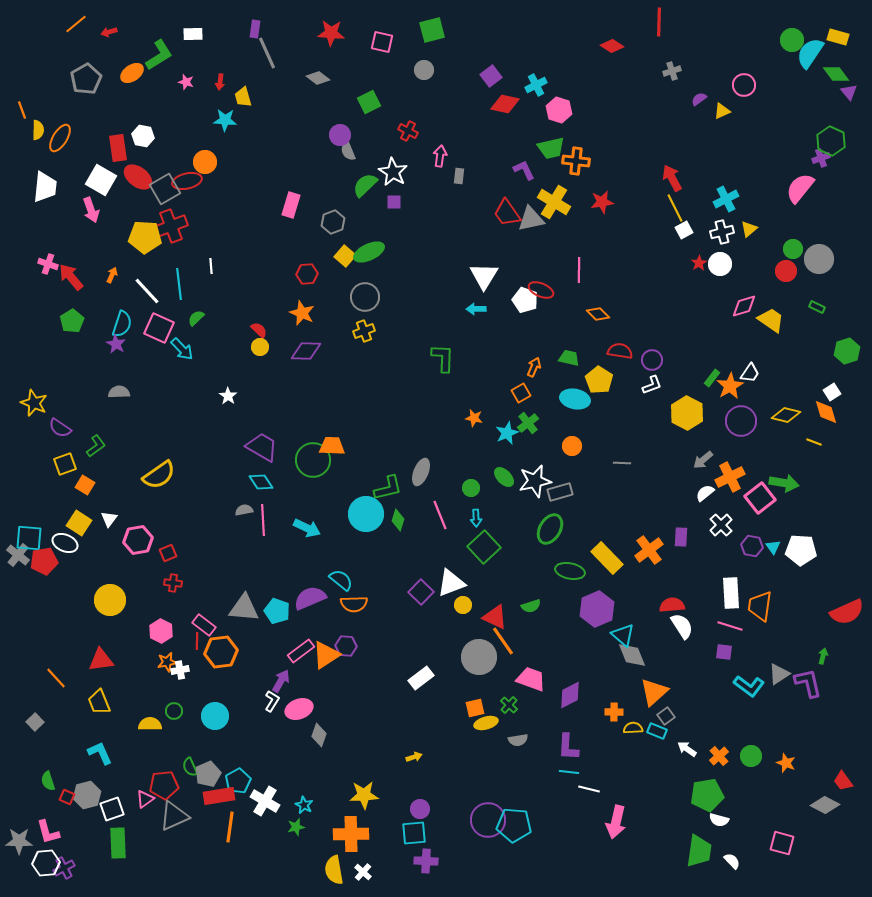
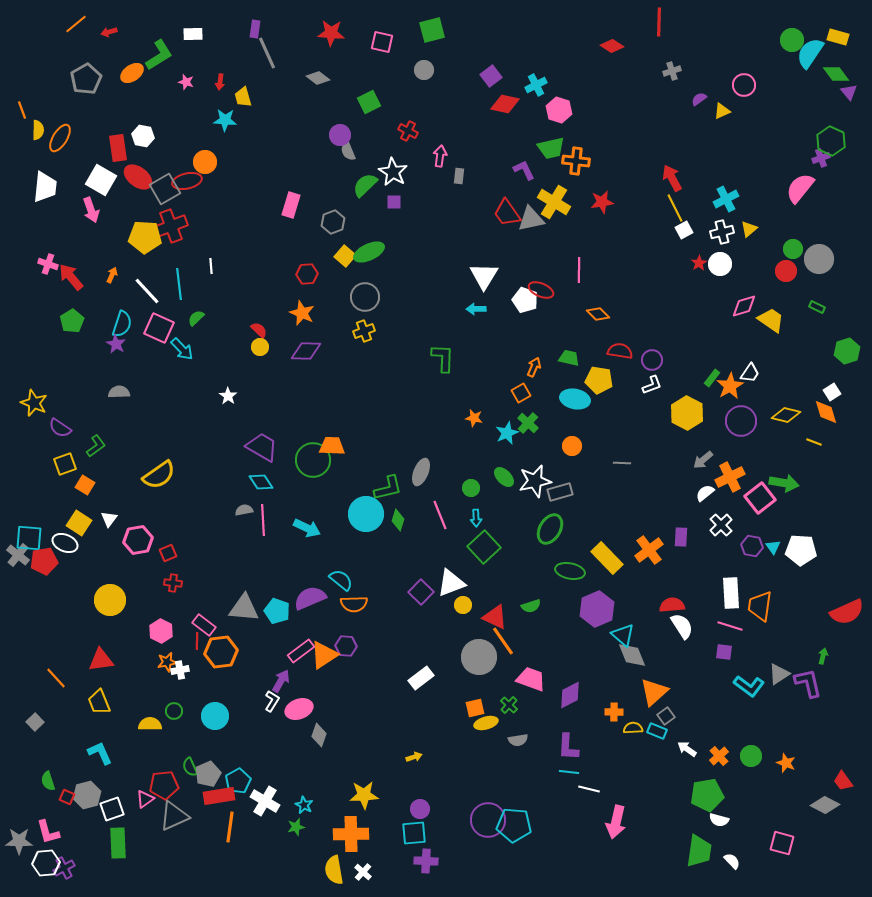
yellow pentagon at (599, 380): rotated 24 degrees counterclockwise
green cross at (528, 423): rotated 10 degrees counterclockwise
orange triangle at (326, 655): moved 2 px left
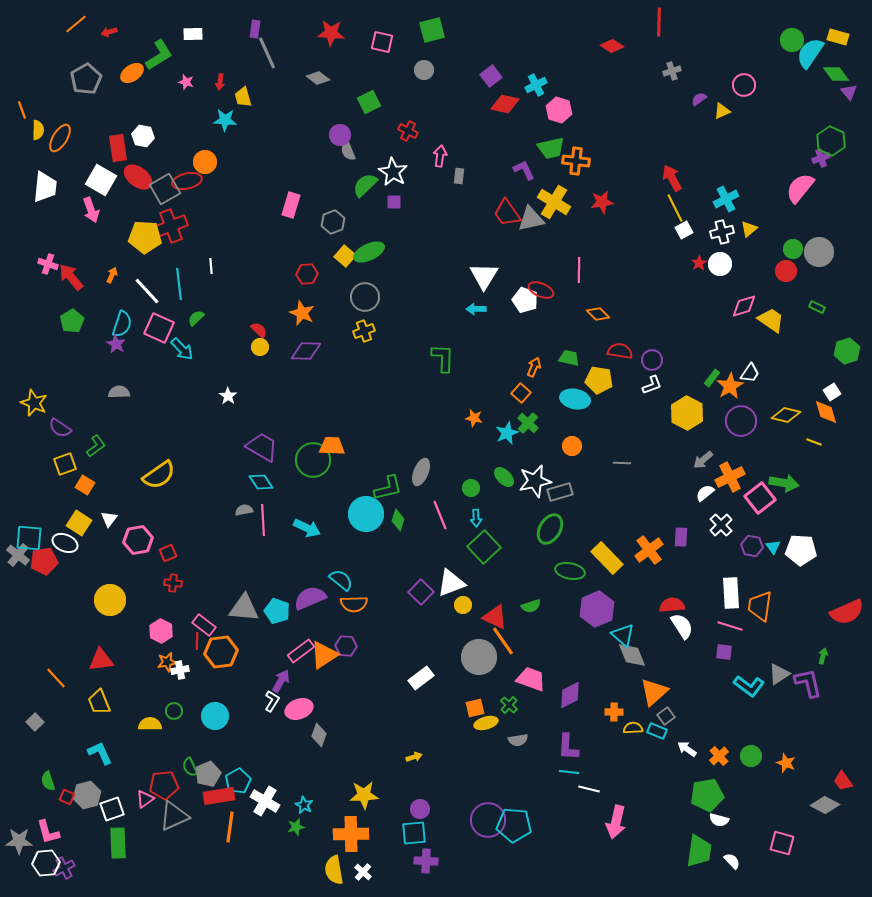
gray circle at (819, 259): moved 7 px up
orange square at (521, 393): rotated 18 degrees counterclockwise
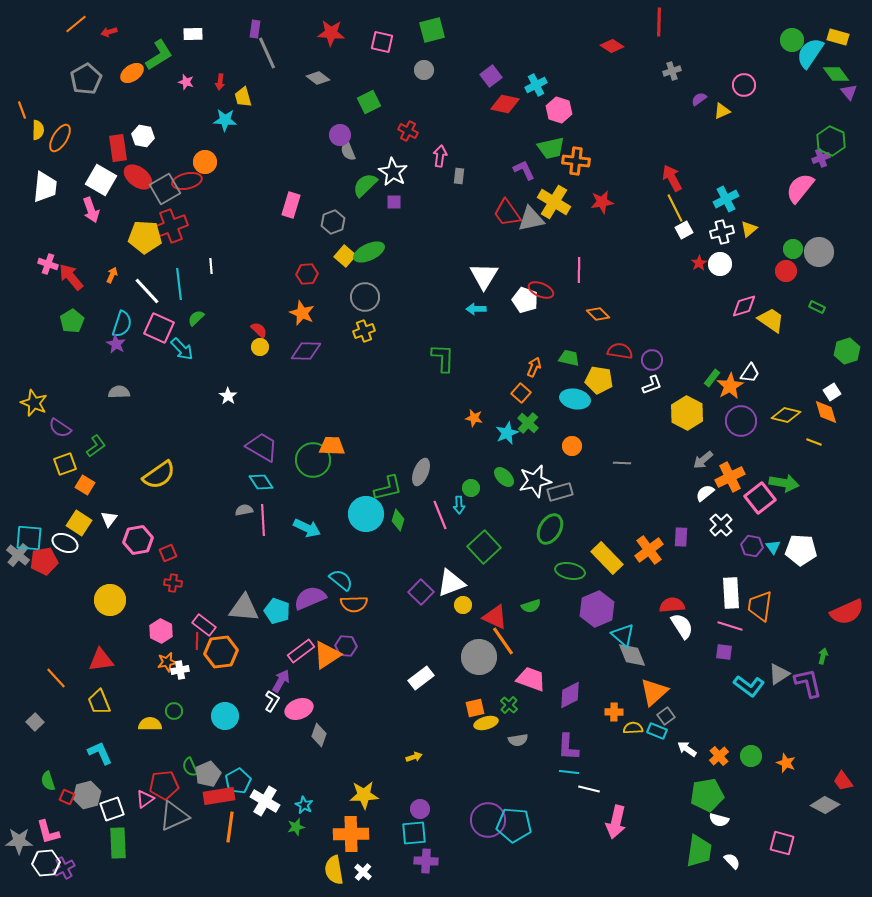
cyan arrow at (476, 518): moved 17 px left, 13 px up
orange triangle at (324, 655): moved 3 px right
cyan circle at (215, 716): moved 10 px right
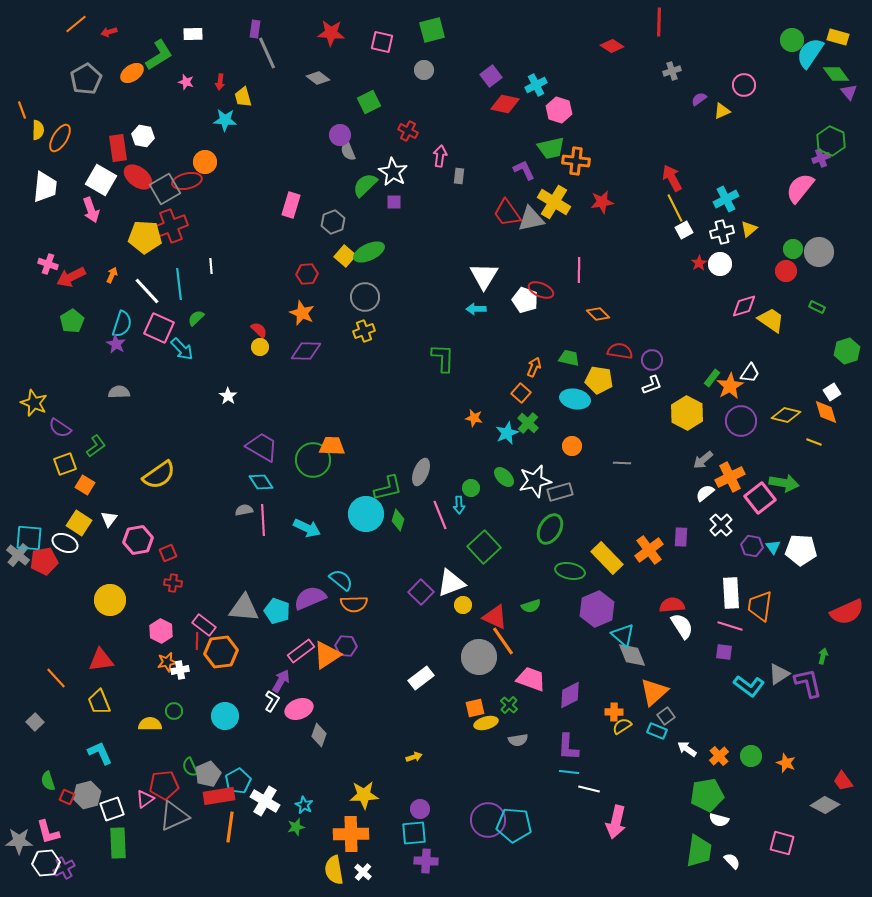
red arrow at (71, 277): rotated 76 degrees counterclockwise
yellow semicircle at (633, 728): moved 11 px left, 2 px up; rotated 30 degrees counterclockwise
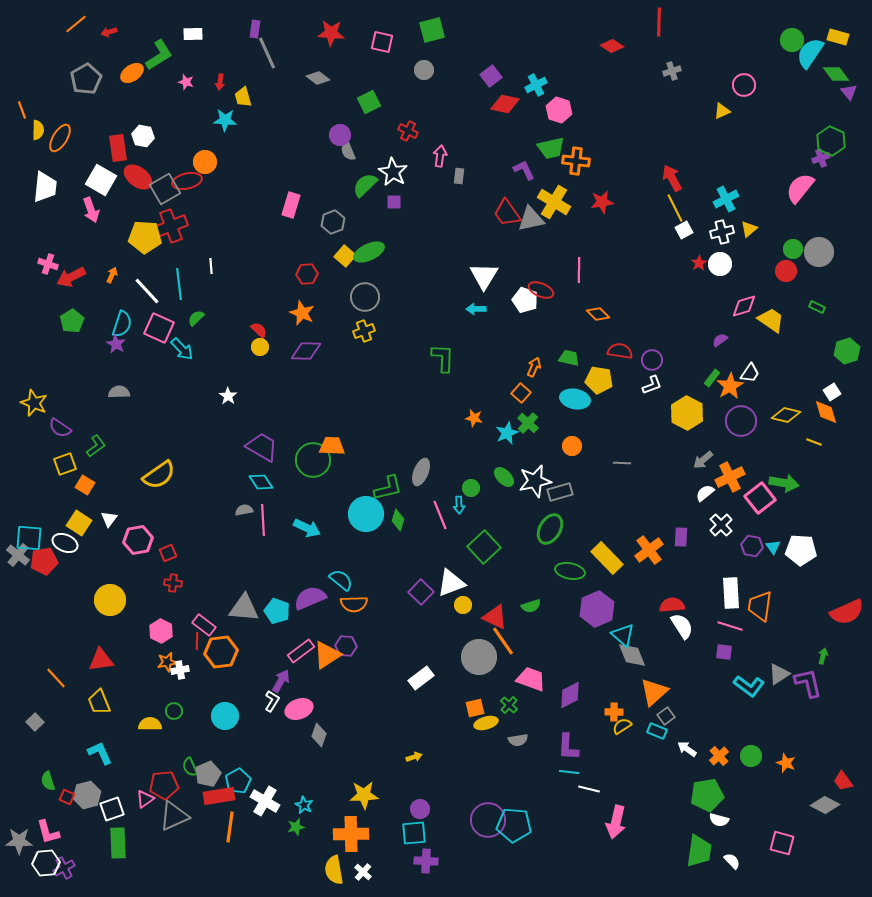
purple semicircle at (699, 99): moved 21 px right, 241 px down
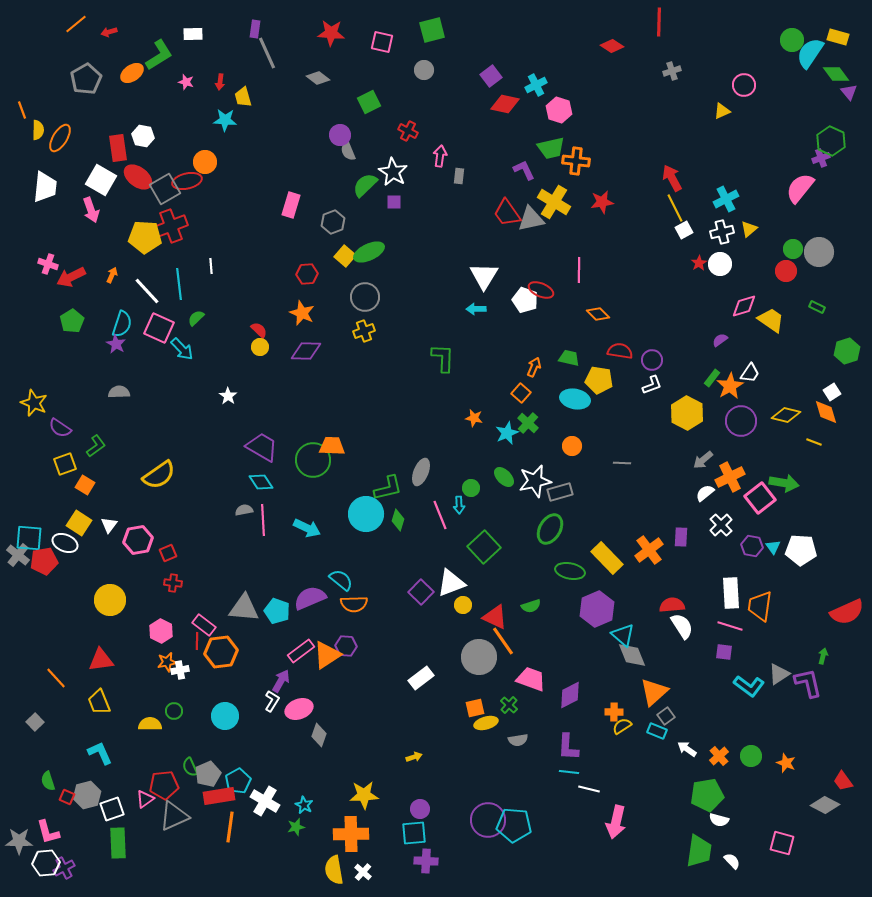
white triangle at (109, 519): moved 6 px down
